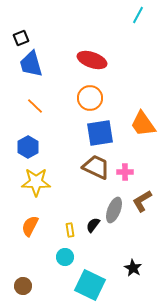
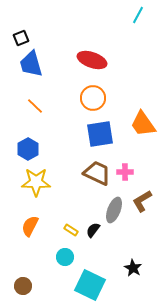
orange circle: moved 3 px right
blue square: moved 1 px down
blue hexagon: moved 2 px down
brown trapezoid: moved 1 px right, 6 px down
black semicircle: moved 5 px down
yellow rectangle: moved 1 px right; rotated 48 degrees counterclockwise
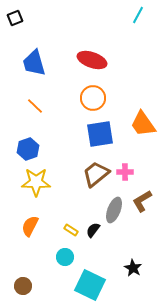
black square: moved 6 px left, 20 px up
blue trapezoid: moved 3 px right, 1 px up
blue hexagon: rotated 10 degrees clockwise
brown trapezoid: moved 1 px left, 1 px down; rotated 64 degrees counterclockwise
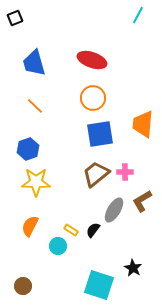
orange trapezoid: rotated 40 degrees clockwise
gray ellipse: rotated 10 degrees clockwise
cyan circle: moved 7 px left, 11 px up
cyan square: moved 9 px right; rotated 8 degrees counterclockwise
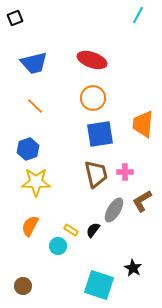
blue trapezoid: rotated 88 degrees counterclockwise
brown trapezoid: rotated 116 degrees clockwise
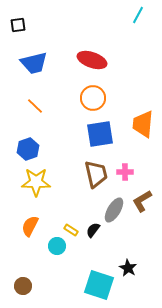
black square: moved 3 px right, 7 px down; rotated 14 degrees clockwise
cyan circle: moved 1 px left
black star: moved 5 px left
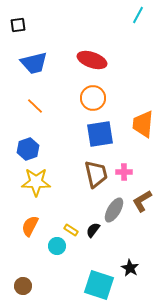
pink cross: moved 1 px left
black star: moved 2 px right
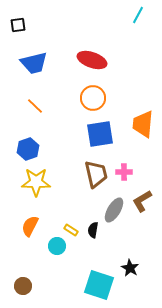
black semicircle: rotated 28 degrees counterclockwise
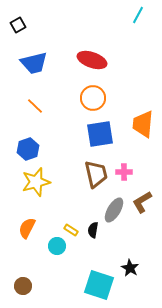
black square: rotated 21 degrees counterclockwise
yellow star: rotated 16 degrees counterclockwise
brown L-shape: moved 1 px down
orange semicircle: moved 3 px left, 2 px down
